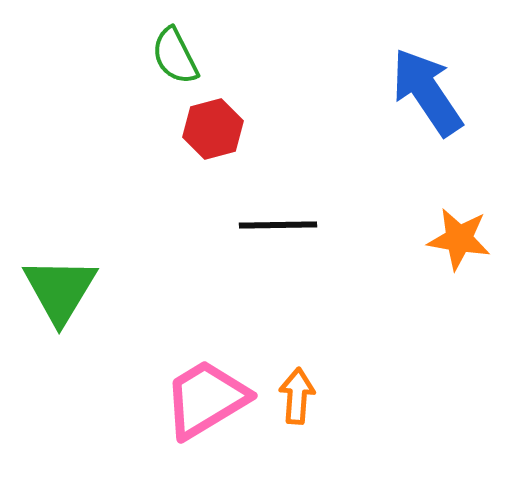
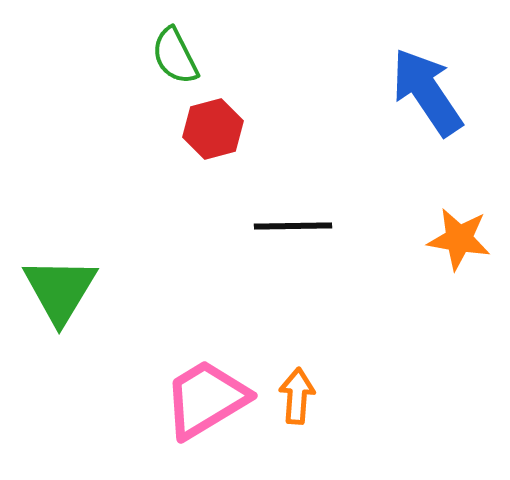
black line: moved 15 px right, 1 px down
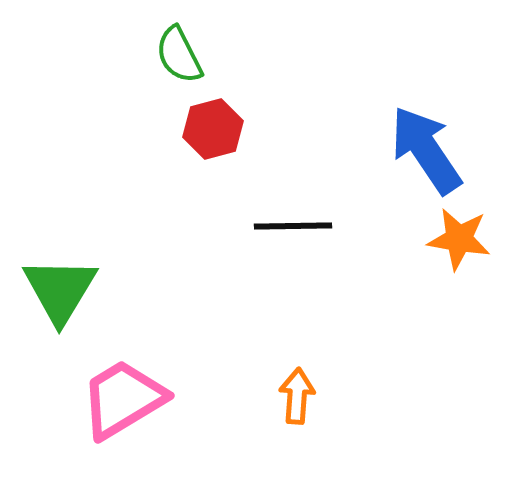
green semicircle: moved 4 px right, 1 px up
blue arrow: moved 1 px left, 58 px down
pink trapezoid: moved 83 px left
